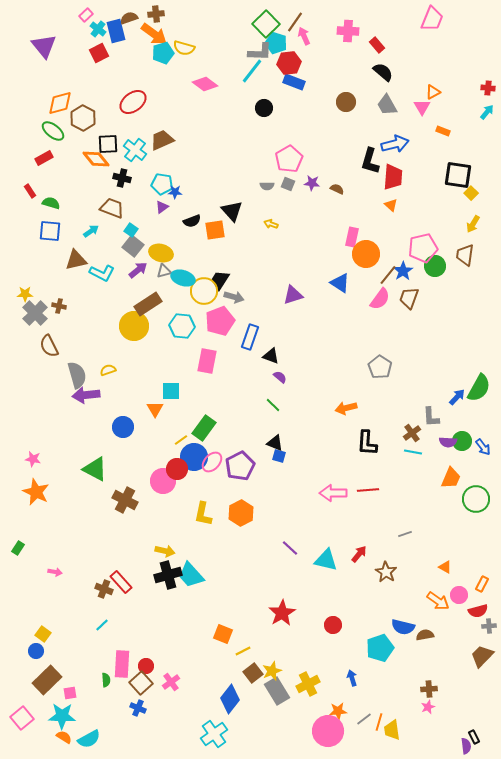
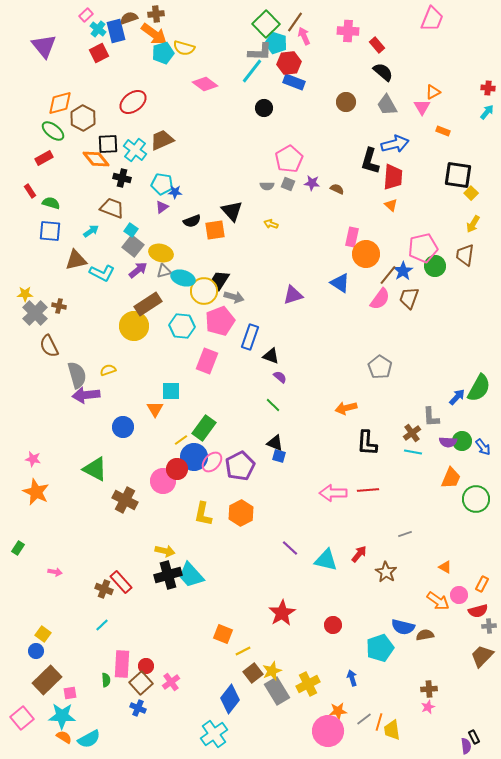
pink rectangle at (207, 361): rotated 10 degrees clockwise
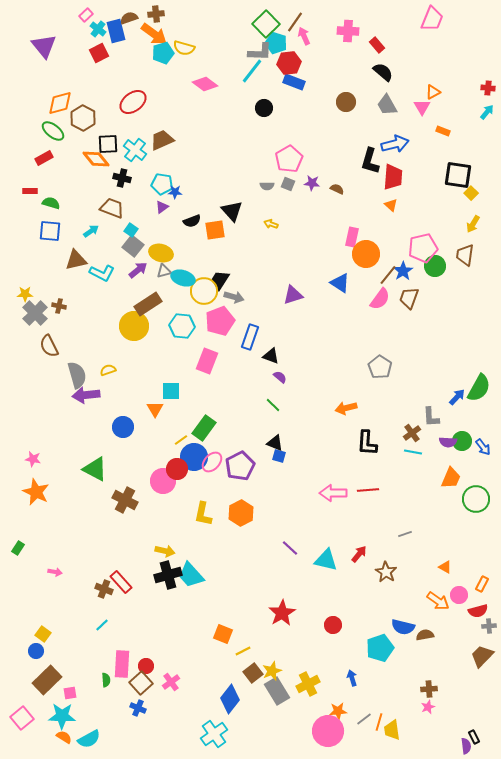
red rectangle at (30, 191): rotated 56 degrees counterclockwise
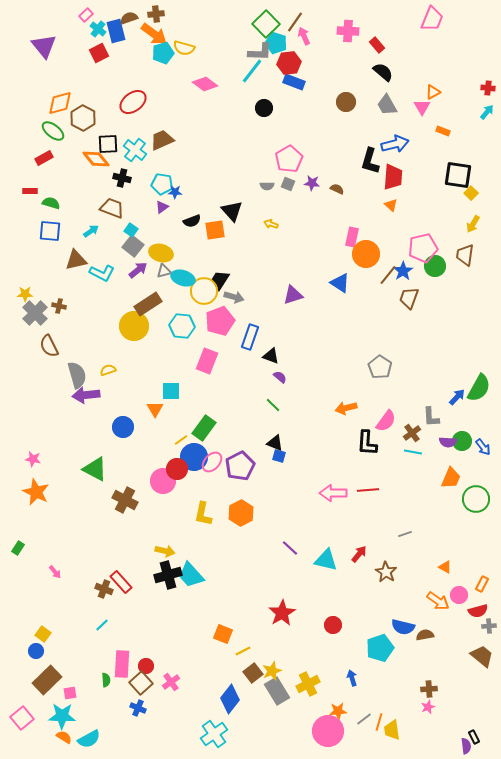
pink semicircle at (380, 299): moved 6 px right, 122 px down
pink arrow at (55, 572): rotated 40 degrees clockwise
brown trapezoid at (482, 656): rotated 85 degrees clockwise
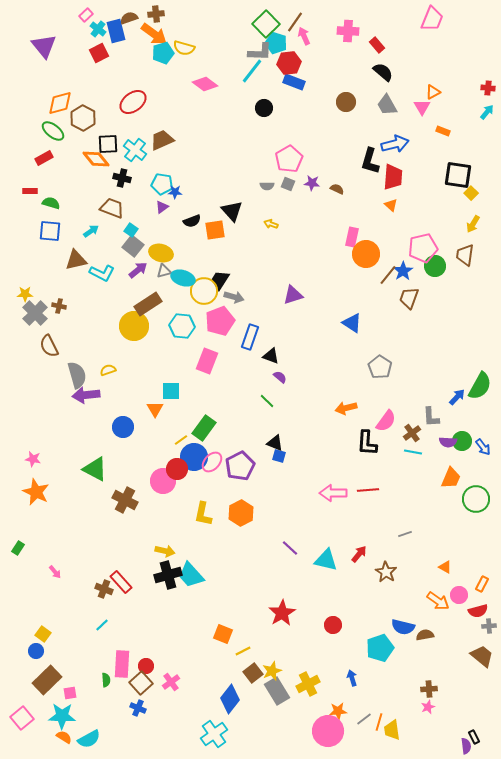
blue triangle at (340, 283): moved 12 px right, 40 px down
green semicircle at (479, 388): moved 1 px right, 2 px up
green line at (273, 405): moved 6 px left, 4 px up
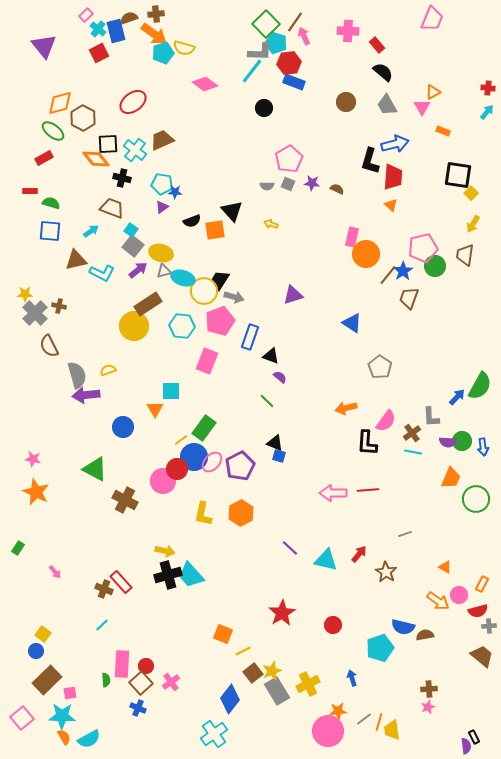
blue arrow at (483, 447): rotated 30 degrees clockwise
orange semicircle at (64, 737): rotated 28 degrees clockwise
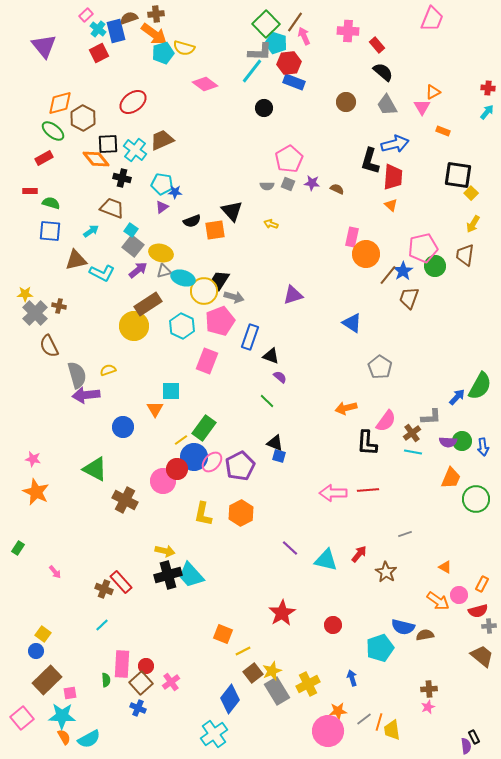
cyan hexagon at (182, 326): rotated 20 degrees clockwise
gray L-shape at (431, 417): rotated 90 degrees counterclockwise
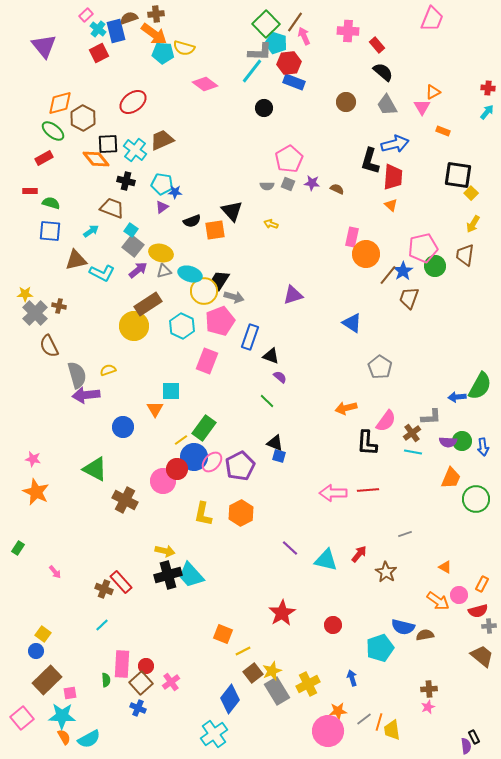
cyan pentagon at (163, 53): rotated 20 degrees clockwise
black cross at (122, 178): moved 4 px right, 3 px down
cyan ellipse at (183, 278): moved 7 px right, 4 px up
blue arrow at (457, 397): rotated 138 degrees counterclockwise
